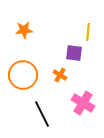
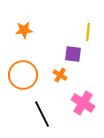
purple square: moved 1 px left, 1 px down
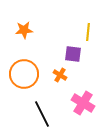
orange circle: moved 1 px right, 1 px up
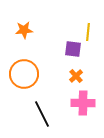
purple square: moved 5 px up
orange cross: moved 16 px right, 1 px down; rotated 16 degrees clockwise
pink cross: rotated 30 degrees counterclockwise
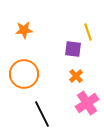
yellow line: rotated 24 degrees counterclockwise
pink cross: moved 4 px right; rotated 35 degrees counterclockwise
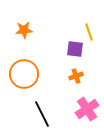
yellow line: moved 1 px right
purple square: moved 2 px right
orange cross: rotated 24 degrees clockwise
pink cross: moved 6 px down
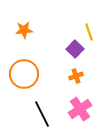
purple square: rotated 36 degrees clockwise
pink cross: moved 7 px left
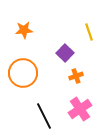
purple square: moved 10 px left, 4 px down
orange circle: moved 1 px left, 1 px up
black line: moved 2 px right, 2 px down
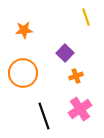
yellow line: moved 3 px left, 15 px up
black line: rotated 8 degrees clockwise
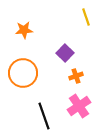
pink cross: moved 1 px left, 3 px up
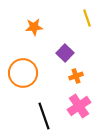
yellow line: moved 1 px right, 1 px down
orange star: moved 10 px right, 3 px up
